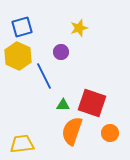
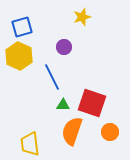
yellow star: moved 3 px right, 11 px up
purple circle: moved 3 px right, 5 px up
yellow hexagon: moved 1 px right
blue line: moved 8 px right, 1 px down
orange circle: moved 1 px up
yellow trapezoid: moved 8 px right; rotated 90 degrees counterclockwise
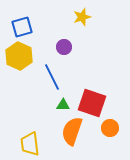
orange circle: moved 4 px up
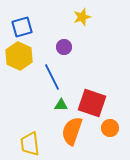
green triangle: moved 2 px left
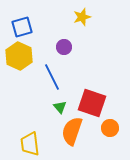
green triangle: moved 1 px left, 2 px down; rotated 48 degrees clockwise
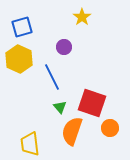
yellow star: rotated 18 degrees counterclockwise
yellow hexagon: moved 3 px down
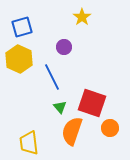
yellow trapezoid: moved 1 px left, 1 px up
